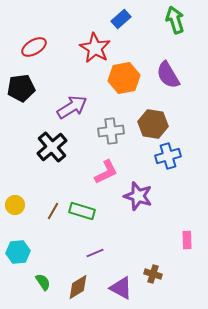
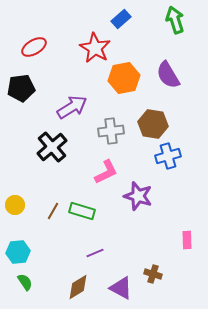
green semicircle: moved 18 px left
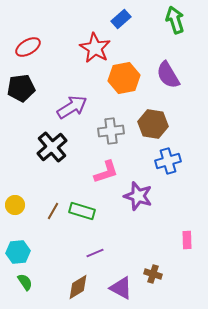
red ellipse: moved 6 px left
blue cross: moved 5 px down
pink L-shape: rotated 8 degrees clockwise
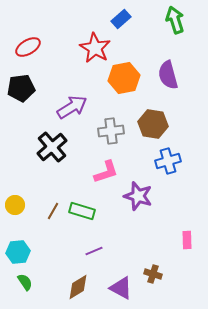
purple semicircle: rotated 16 degrees clockwise
purple line: moved 1 px left, 2 px up
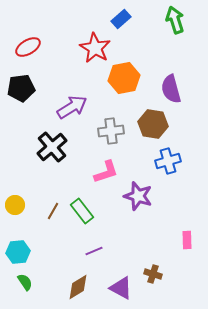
purple semicircle: moved 3 px right, 14 px down
green rectangle: rotated 35 degrees clockwise
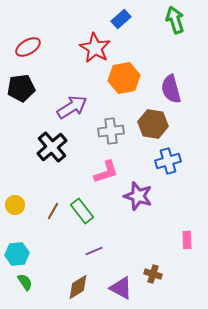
cyan hexagon: moved 1 px left, 2 px down
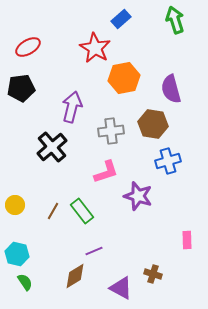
purple arrow: rotated 44 degrees counterclockwise
cyan hexagon: rotated 20 degrees clockwise
brown diamond: moved 3 px left, 11 px up
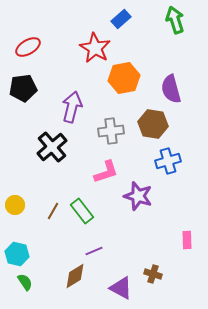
black pentagon: moved 2 px right
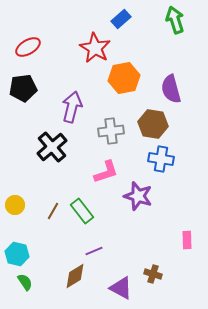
blue cross: moved 7 px left, 2 px up; rotated 25 degrees clockwise
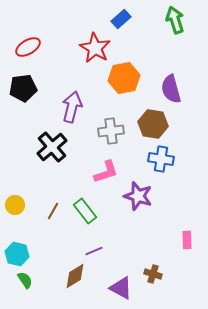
green rectangle: moved 3 px right
green semicircle: moved 2 px up
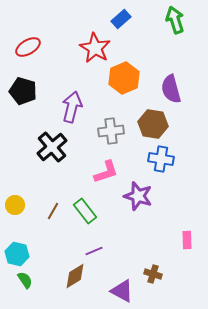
orange hexagon: rotated 12 degrees counterclockwise
black pentagon: moved 3 px down; rotated 24 degrees clockwise
purple triangle: moved 1 px right, 3 px down
